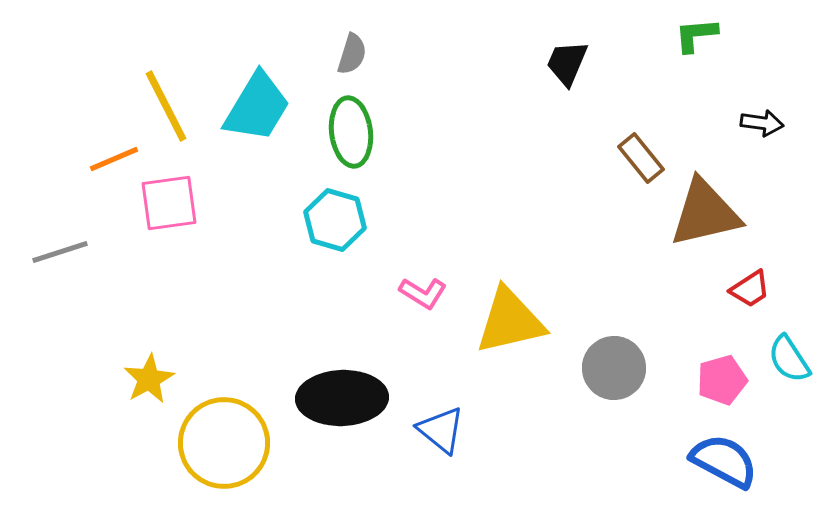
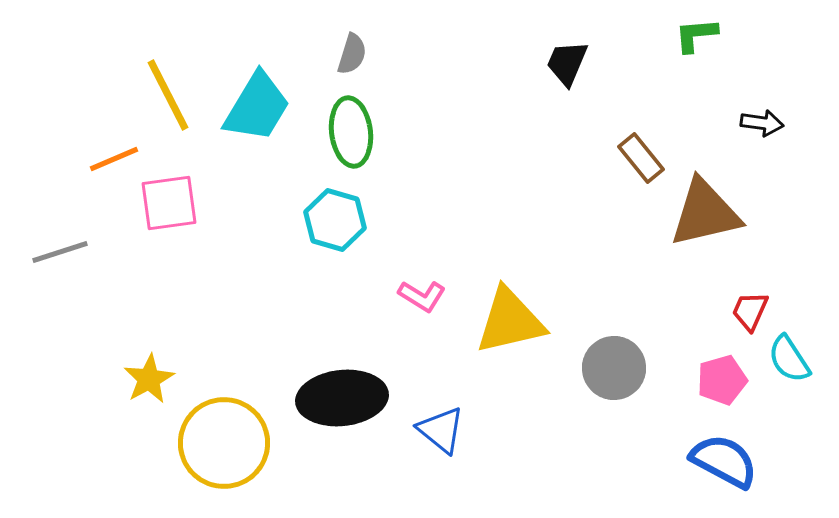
yellow line: moved 2 px right, 11 px up
red trapezoid: moved 22 px down; rotated 147 degrees clockwise
pink L-shape: moved 1 px left, 3 px down
black ellipse: rotated 4 degrees counterclockwise
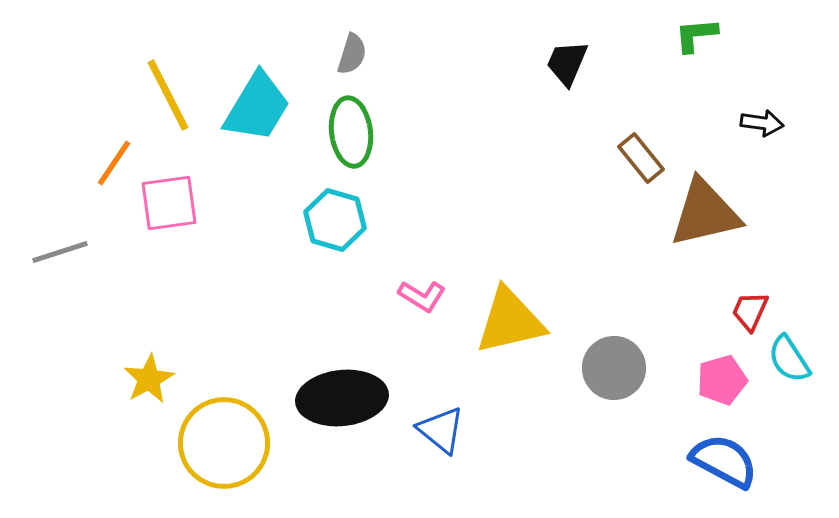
orange line: moved 4 px down; rotated 33 degrees counterclockwise
